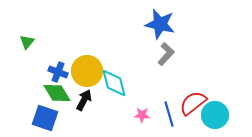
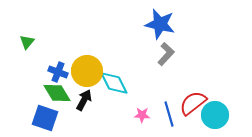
cyan diamond: rotated 12 degrees counterclockwise
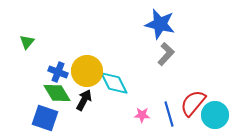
red semicircle: rotated 12 degrees counterclockwise
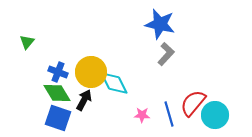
yellow circle: moved 4 px right, 1 px down
blue square: moved 13 px right
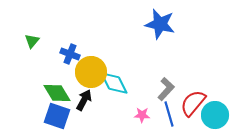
green triangle: moved 5 px right, 1 px up
gray L-shape: moved 35 px down
blue cross: moved 12 px right, 18 px up
blue square: moved 1 px left, 2 px up
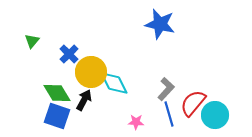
blue cross: moved 1 px left; rotated 24 degrees clockwise
pink star: moved 6 px left, 7 px down
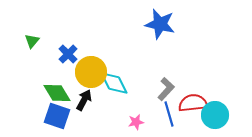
blue cross: moved 1 px left
red semicircle: rotated 44 degrees clockwise
pink star: rotated 14 degrees counterclockwise
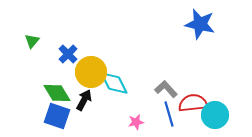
blue star: moved 40 px right
gray L-shape: rotated 85 degrees counterclockwise
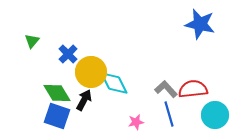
red semicircle: moved 14 px up
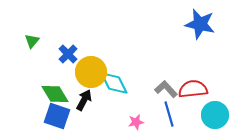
green diamond: moved 2 px left, 1 px down
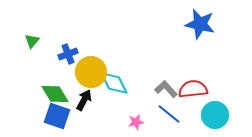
blue cross: rotated 24 degrees clockwise
blue line: rotated 35 degrees counterclockwise
